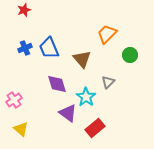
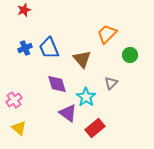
gray triangle: moved 3 px right, 1 px down
yellow triangle: moved 2 px left, 1 px up
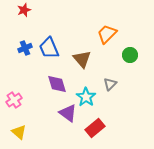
gray triangle: moved 1 px left, 1 px down
yellow triangle: moved 4 px down
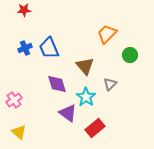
red star: rotated 16 degrees clockwise
brown triangle: moved 3 px right, 7 px down
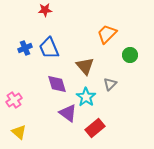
red star: moved 21 px right
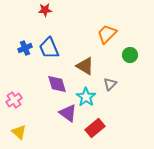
brown triangle: rotated 18 degrees counterclockwise
